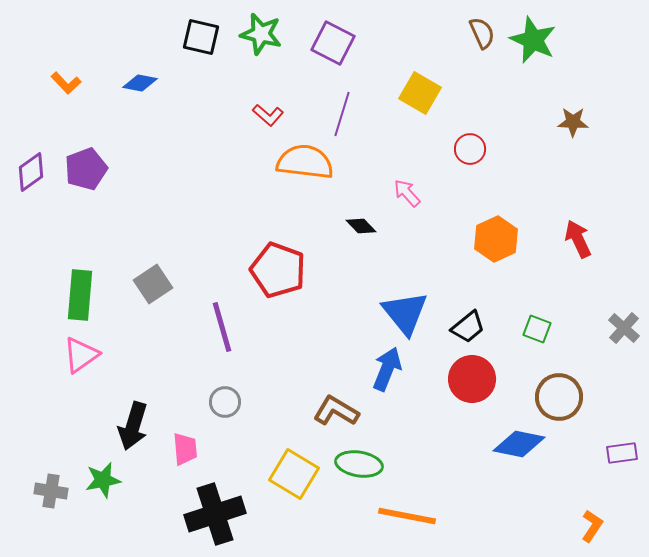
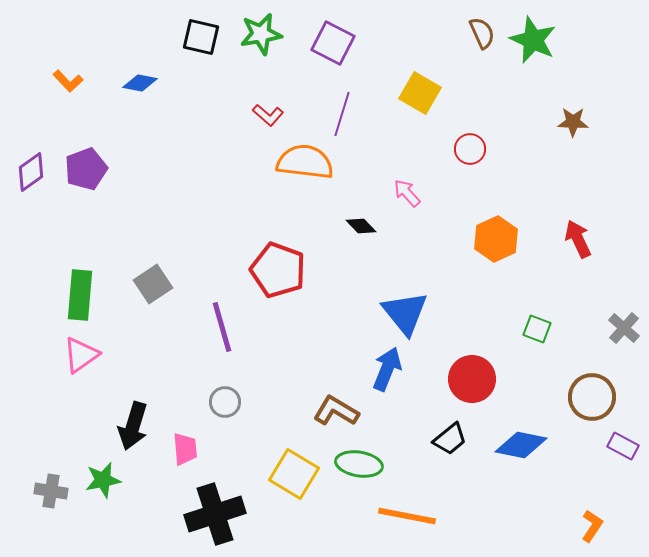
green star at (261, 34): rotated 24 degrees counterclockwise
orange L-shape at (66, 83): moved 2 px right, 2 px up
black trapezoid at (468, 327): moved 18 px left, 112 px down
brown circle at (559, 397): moved 33 px right
blue diamond at (519, 444): moved 2 px right, 1 px down
purple rectangle at (622, 453): moved 1 px right, 7 px up; rotated 36 degrees clockwise
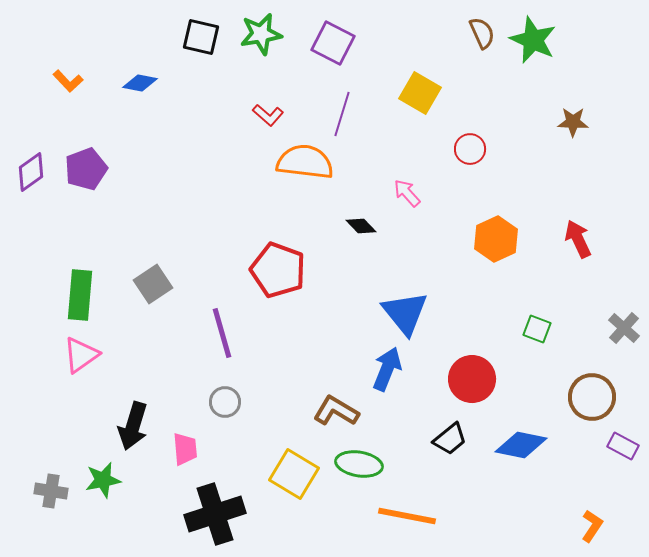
purple line at (222, 327): moved 6 px down
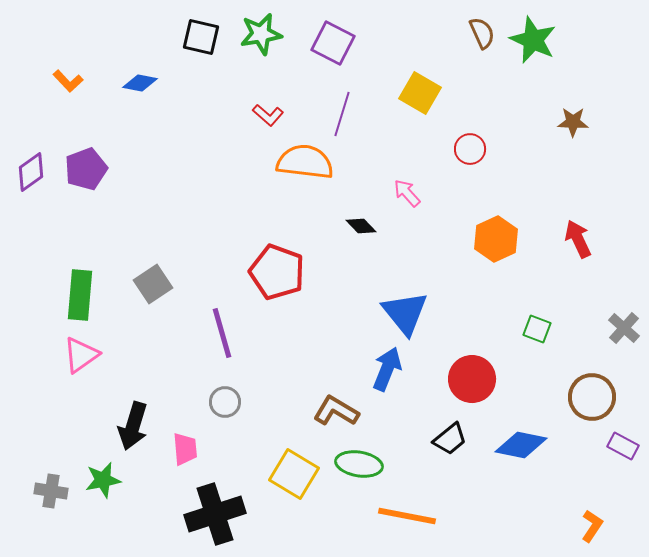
red pentagon at (278, 270): moved 1 px left, 2 px down
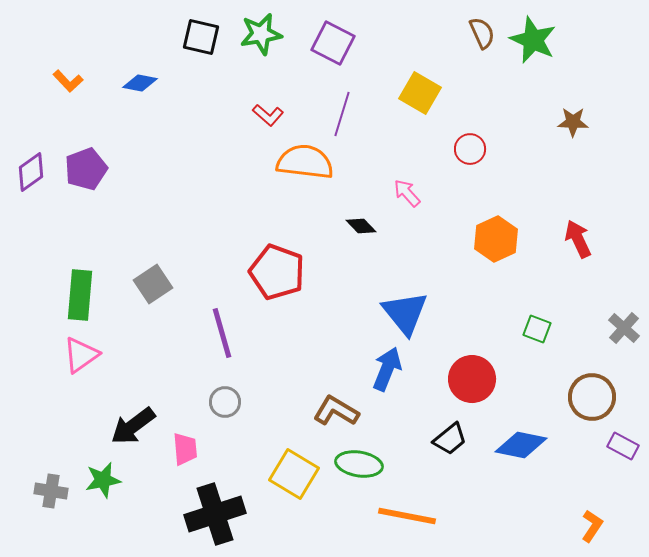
black arrow at (133, 426): rotated 36 degrees clockwise
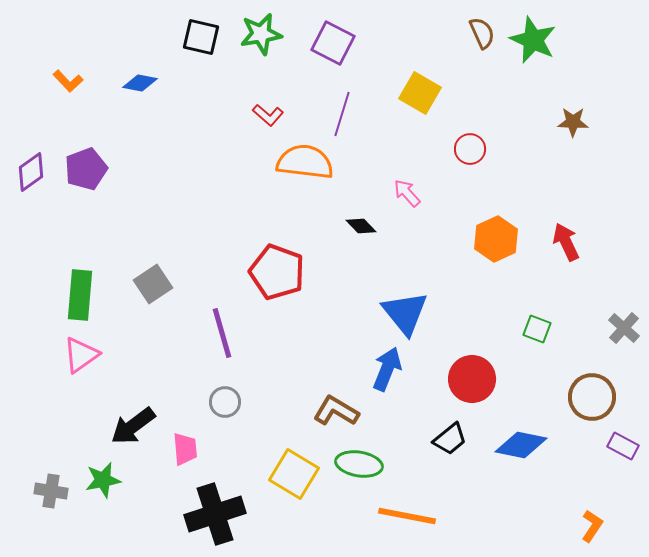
red arrow at (578, 239): moved 12 px left, 3 px down
